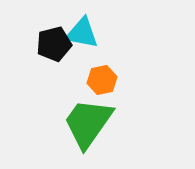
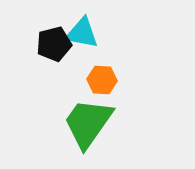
orange hexagon: rotated 16 degrees clockwise
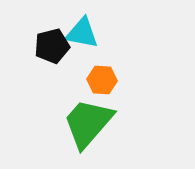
black pentagon: moved 2 px left, 2 px down
green trapezoid: rotated 6 degrees clockwise
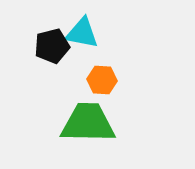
green trapezoid: rotated 50 degrees clockwise
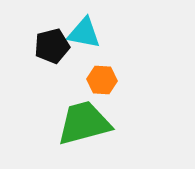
cyan triangle: moved 2 px right
green trapezoid: moved 4 px left; rotated 16 degrees counterclockwise
